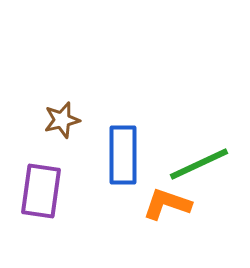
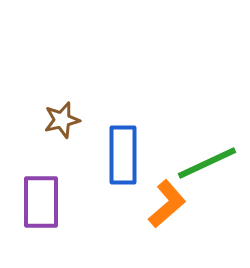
green line: moved 8 px right, 1 px up
purple rectangle: moved 11 px down; rotated 8 degrees counterclockwise
orange L-shape: rotated 120 degrees clockwise
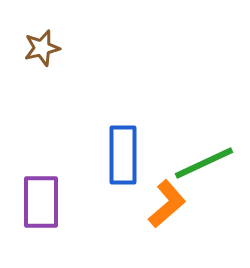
brown star: moved 20 px left, 72 px up
green line: moved 3 px left
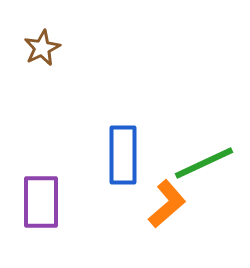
brown star: rotated 12 degrees counterclockwise
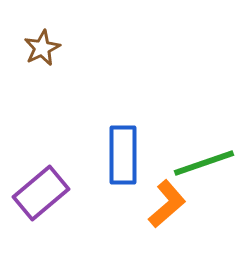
green line: rotated 6 degrees clockwise
purple rectangle: moved 9 px up; rotated 50 degrees clockwise
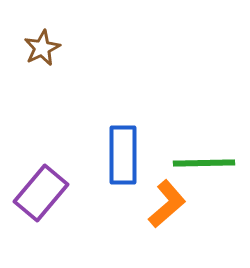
green line: rotated 18 degrees clockwise
purple rectangle: rotated 10 degrees counterclockwise
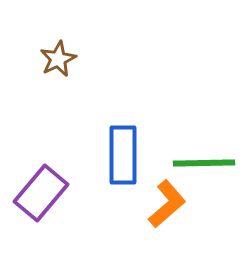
brown star: moved 16 px right, 11 px down
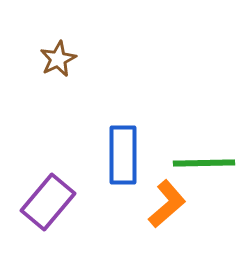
purple rectangle: moved 7 px right, 9 px down
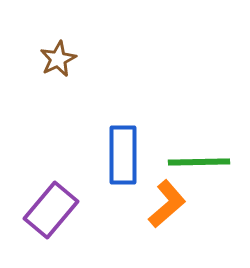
green line: moved 5 px left, 1 px up
purple rectangle: moved 3 px right, 8 px down
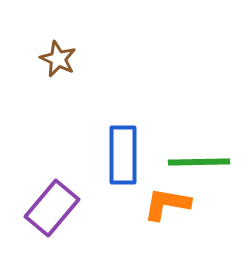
brown star: rotated 21 degrees counterclockwise
orange L-shape: rotated 129 degrees counterclockwise
purple rectangle: moved 1 px right, 2 px up
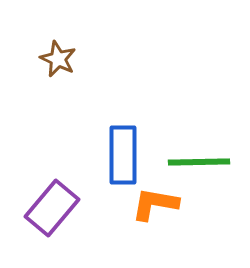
orange L-shape: moved 12 px left
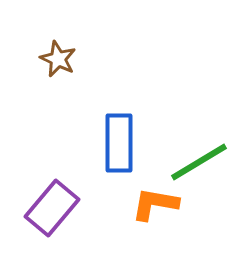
blue rectangle: moved 4 px left, 12 px up
green line: rotated 30 degrees counterclockwise
